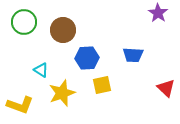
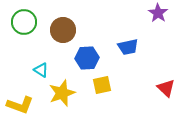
blue trapezoid: moved 5 px left, 8 px up; rotated 15 degrees counterclockwise
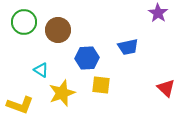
brown circle: moved 5 px left
yellow square: moved 1 px left; rotated 18 degrees clockwise
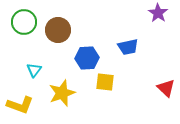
cyan triangle: moved 7 px left; rotated 35 degrees clockwise
yellow square: moved 4 px right, 3 px up
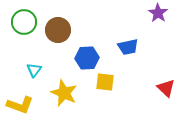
yellow star: moved 2 px right; rotated 28 degrees counterclockwise
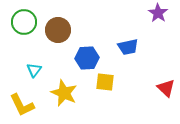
yellow L-shape: moved 2 px right; rotated 44 degrees clockwise
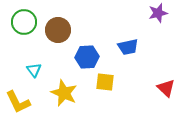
purple star: rotated 24 degrees clockwise
blue hexagon: moved 1 px up
cyan triangle: rotated 14 degrees counterclockwise
yellow L-shape: moved 4 px left, 3 px up
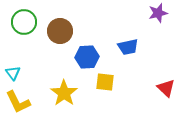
brown circle: moved 2 px right, 1 px down
cyan triangle: moved 21 px left, 3 px down
yellow star: rotated 12 degrees clockwise
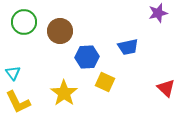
yellow square: rotated 18 degrees clockwise
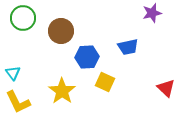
purple star: moved 6 px left
green circle: moved 1 px left, 4 px up
brown circle: moved 1 px right
yellow star: moved 2 px left, 2 px up
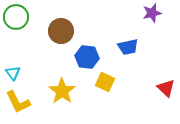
green circle: moved 7 px left, 1 px up
blue hexagon: rotated 10 degrees clockwise
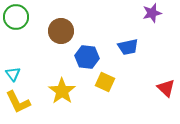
cyan triangle: moved 1 px down
